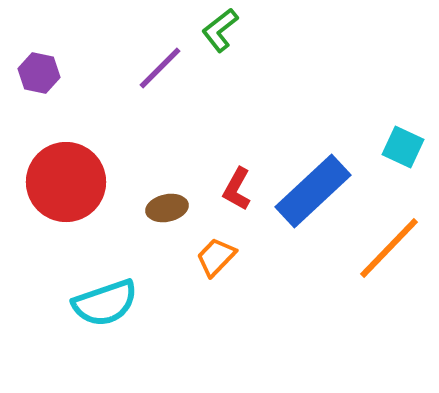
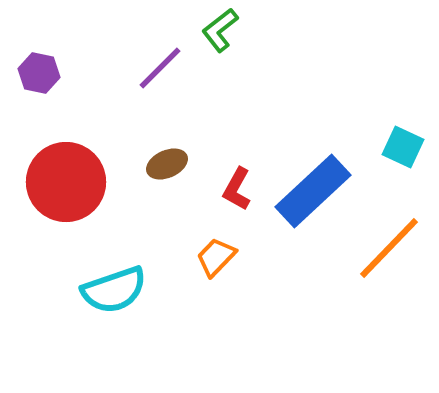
brown ellipse: moved 44 px up; rotated 12 degrees counterclockwise
cyan semicircle: moved 9 px right, 13 px up
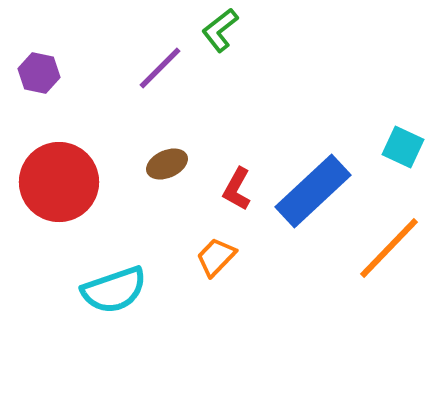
red circle: moved 7 px left
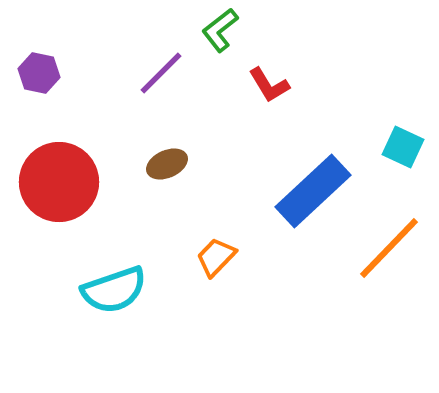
purple line: moved 1 px right, 5 px down
red L-shape: moved 32 px right, 104 px up; rotated 60 degrees counterclockwise
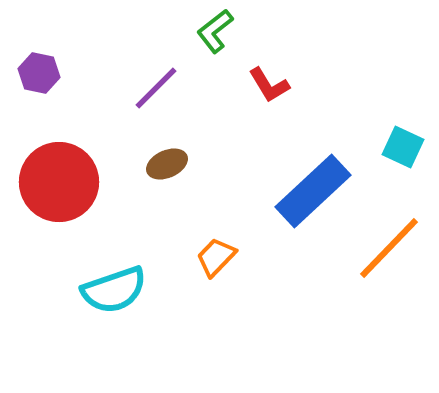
green L-shape: moved 5 px left, 1 px down
purple line: moved 5 px left, 15 px down
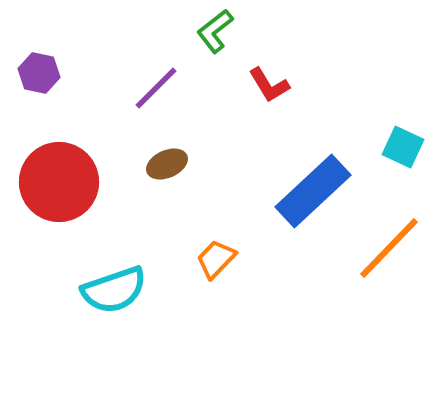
orange trapezoid: moved 2 px down
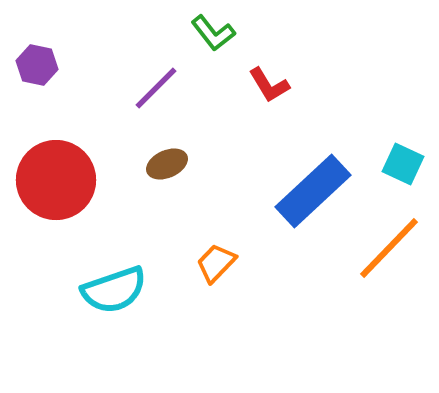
green L-shape: moved 2 px left, 2 px down; rotated 90 degrees counterclockwise
purple hexagon: moved 2 px left, 8 px up
cyan square: moved 17 px down
red circle: moved 3 px left, 2 px up
orange trapezoid: moved 4 px down
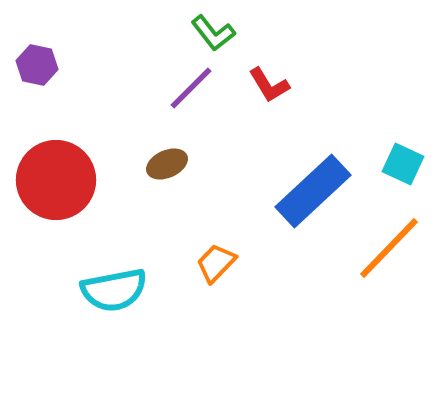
purple line: moved 35 px right
cyan semicircle: rotated 8 degrees clockwise
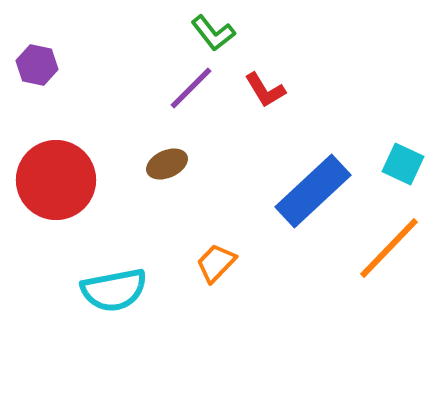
red L-shape: moved 4 px left, 5 px down
